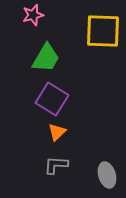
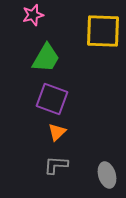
purple square: rotated 12 degrees counterclockwise
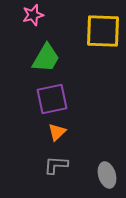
purple square: rotated 32 degrees counterclockwise
